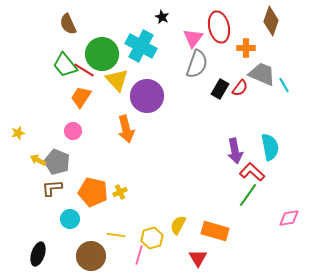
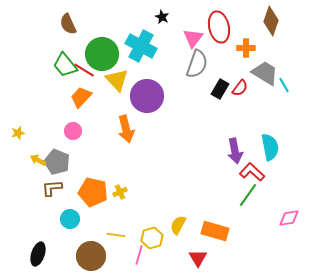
gray trapezoid: moved 3 px right, 1 px up; rotated 8 degrees clockwise
orange trapezoid: rotated 10 degrees clockwise
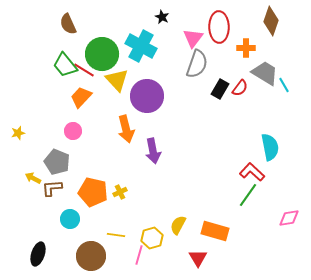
red ellipse: rotated 12 degrees clockwise
purple arrow: moved 82 px left
yellow arrow: moved 5 px left, 18 px down
